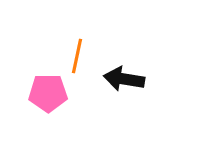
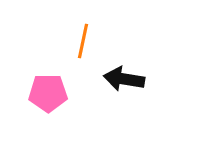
orange line: moved 6 px right, 15 px up
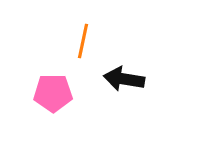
pink pentagon: moved 5 px right
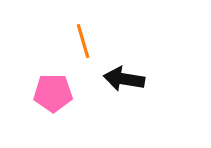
orange line: rotated 28 degrees counterclockwise
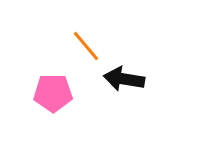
orange line: moved 3 px right, 5 px down; rotated 24 degrees counterclockwise
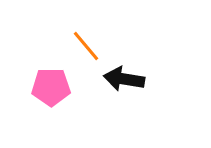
pink pentagon: moved 2 px left, 6 px up
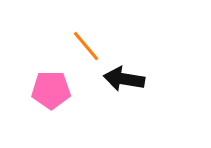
pink pentagon: moved 3 px down
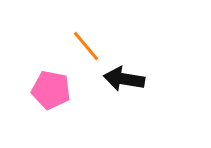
pink pentagon: rotated 12 degrees clockwise
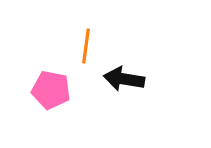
orange line: rotated 48 degrees clockwise
